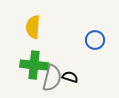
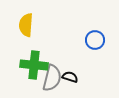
yellow semicircle: moved 7 px left, 2 px up
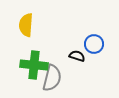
blue circle: moved 1 px left, 4 px down
black semicircle: moved 7 px right, 21 px up
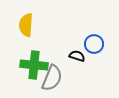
gray semicircle: rotated 8 degrees clockwise
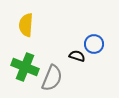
green cross: moved 9 px left, 2 px down; rotated 16 degrees clockwise
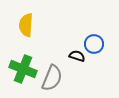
green cross: moved 2 px left, 2 px down
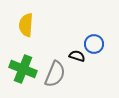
gray semicircle: moved 3 px right, 4 px up
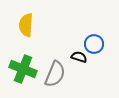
black semicircle: moved 2 px right, 1 px down
